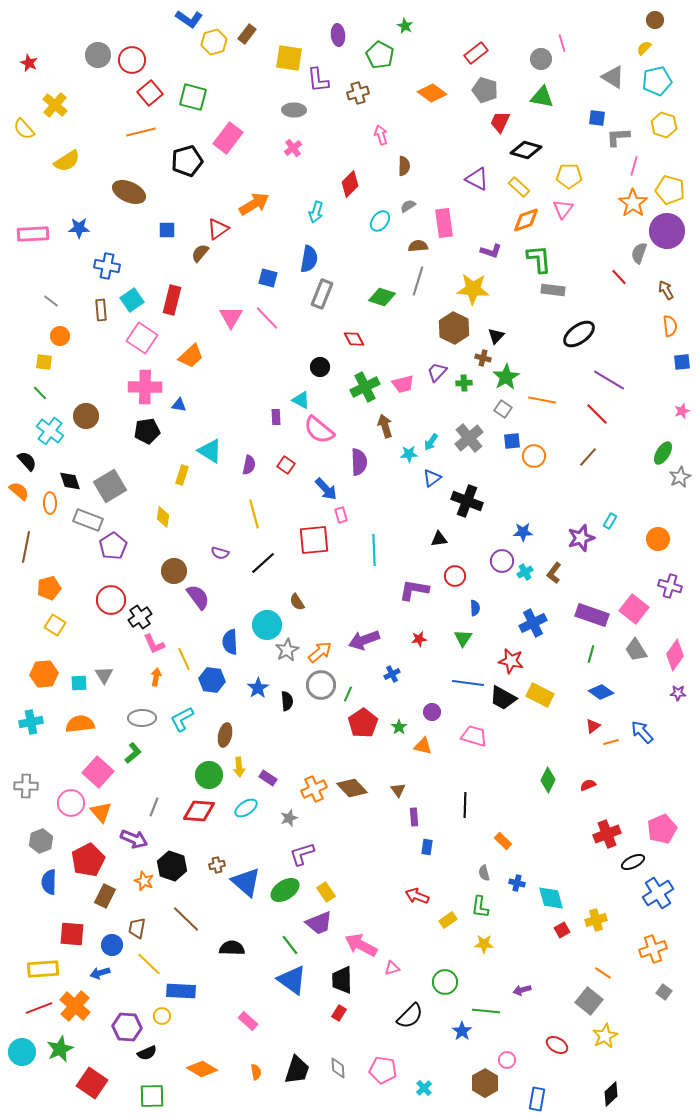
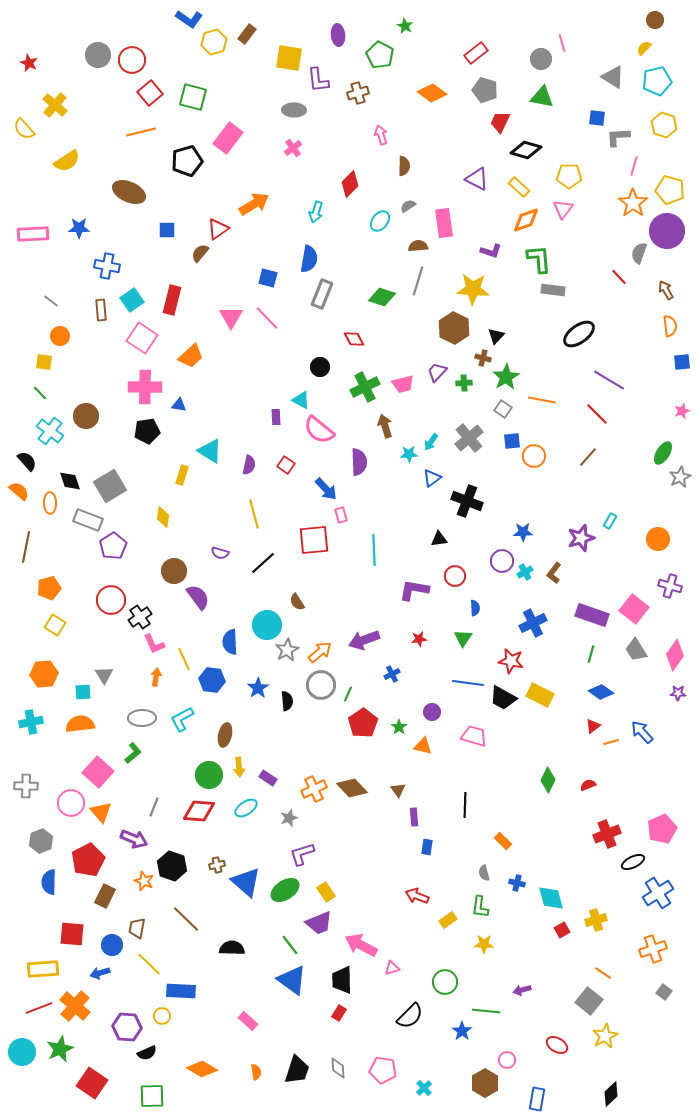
cyan square at (79, 683): moved 4 px right, 9 px down
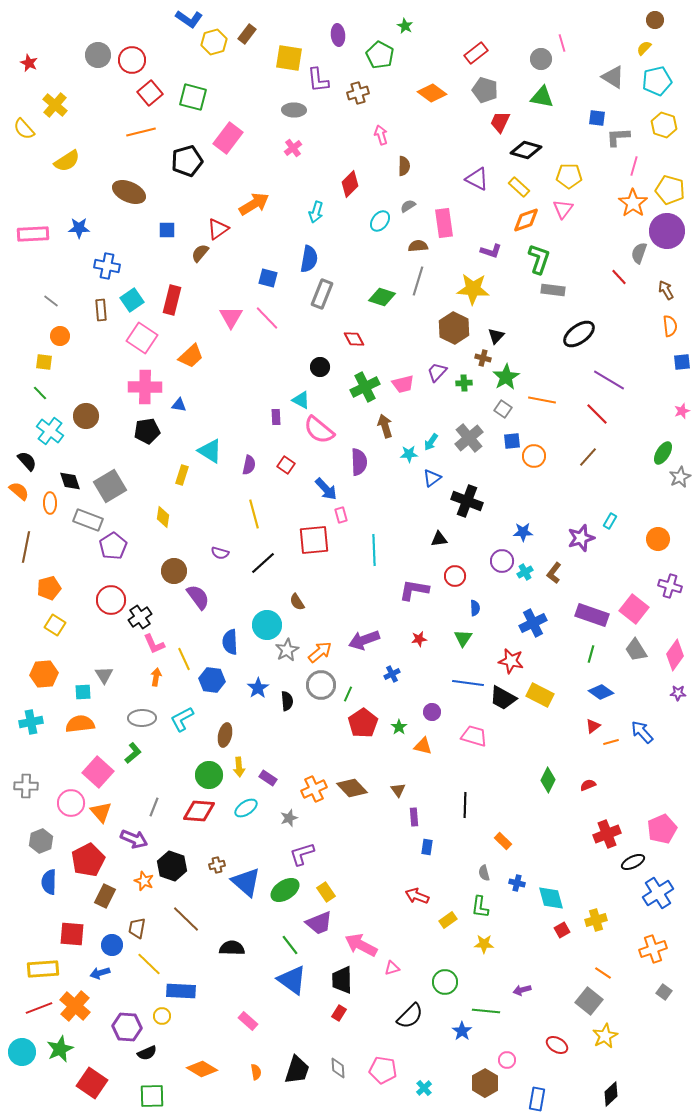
green L-shape at (539, 259): rotated 24 degrees clockwise
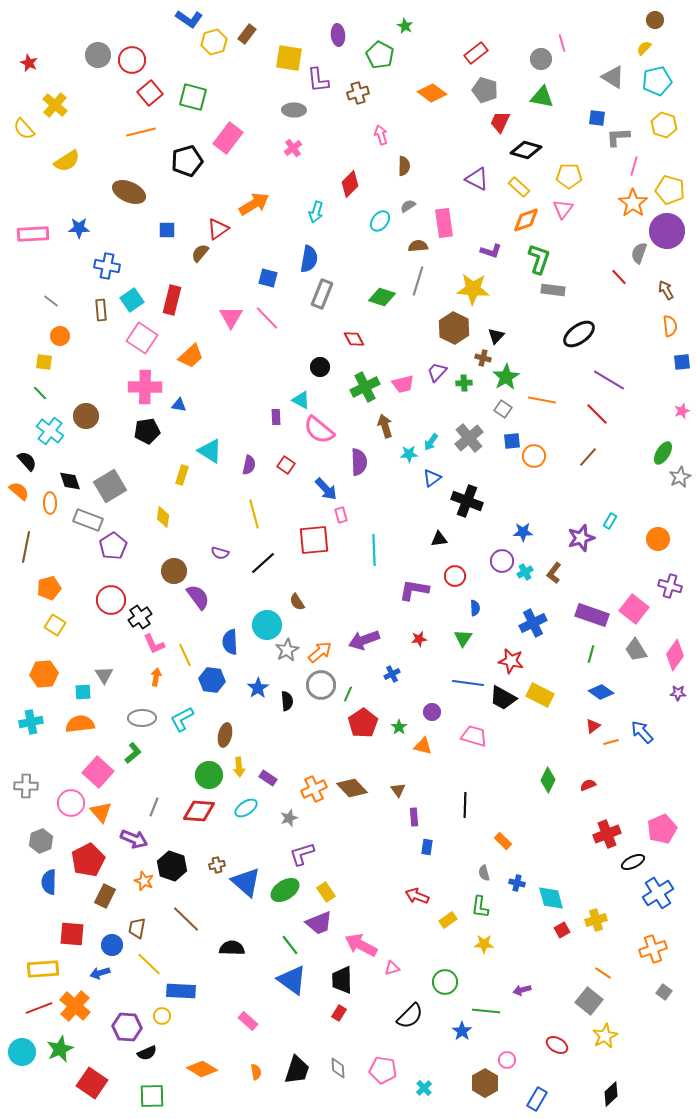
yellow line at (184, 659): moved 1 px right, 4 px up
blue rectangle at (537, 1099): rotated 20 degrees clockwise
